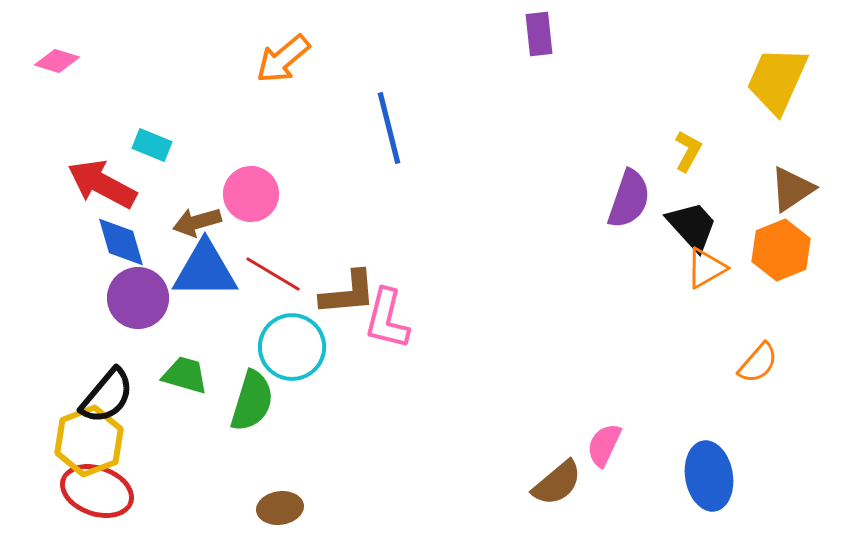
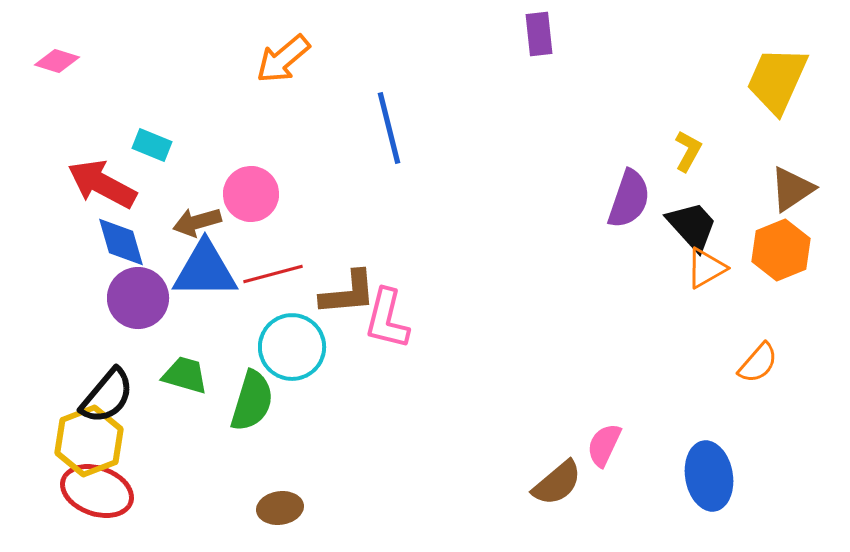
red line: rotated 46 degrees counterclockwise
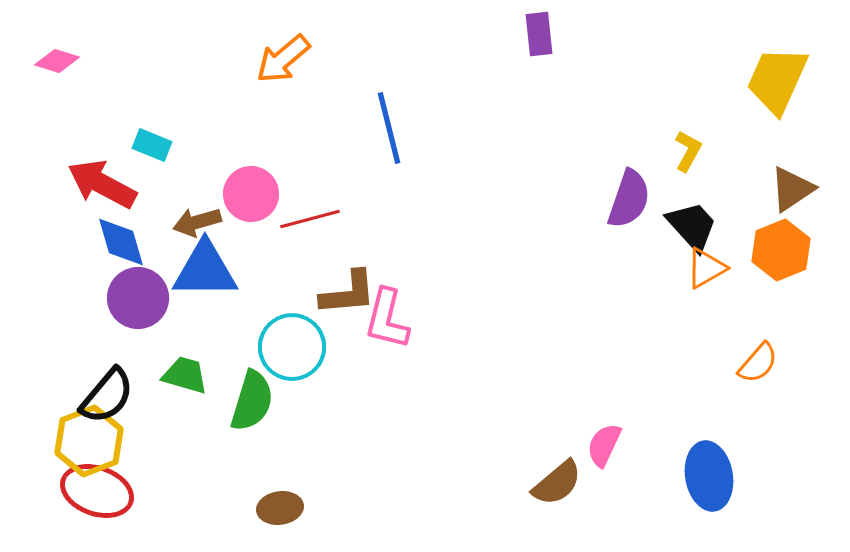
red line: moved 37 px right, 55 px up
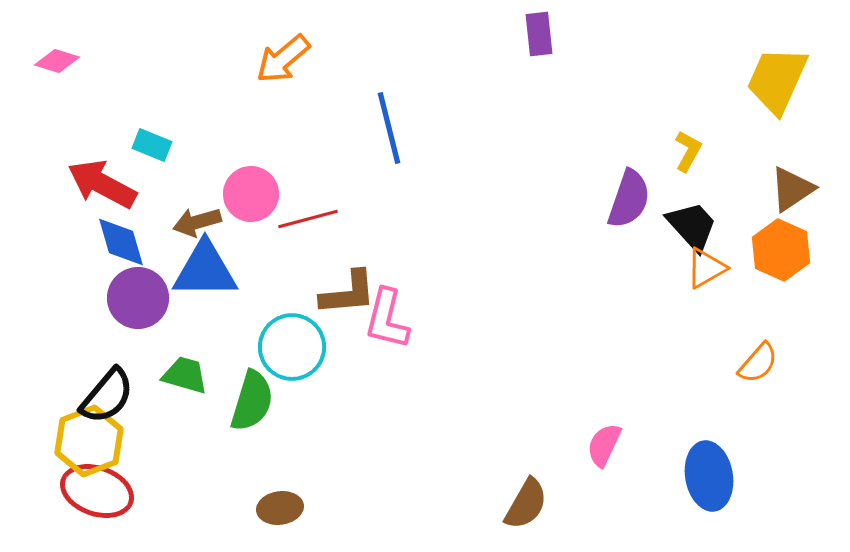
red line: moved 2 px left
orange hexagon: rotated 14 degrees counterclockwise
brown semicircle: moved 31 px left, 21 px down; rotated 20 degrees counterclockwise
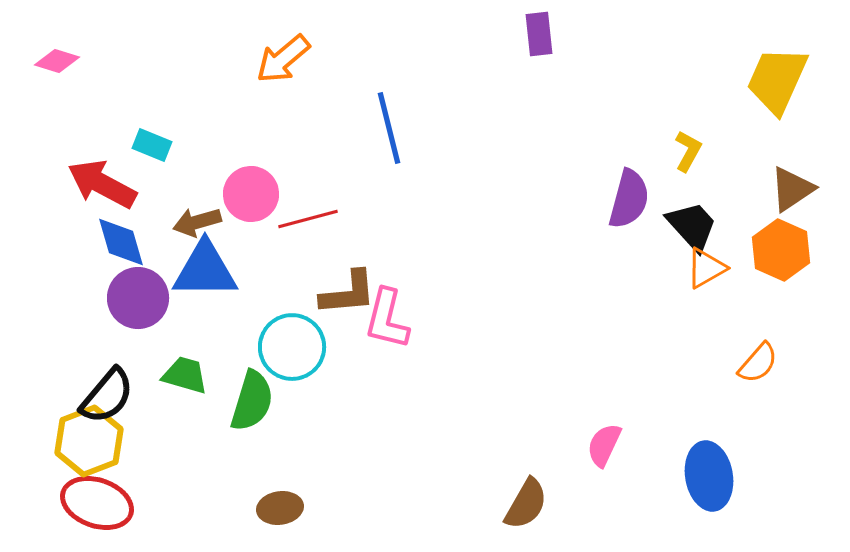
purple semicircle: rotated 4 degrees counterclockwise
red ellipse: moved 12 px down
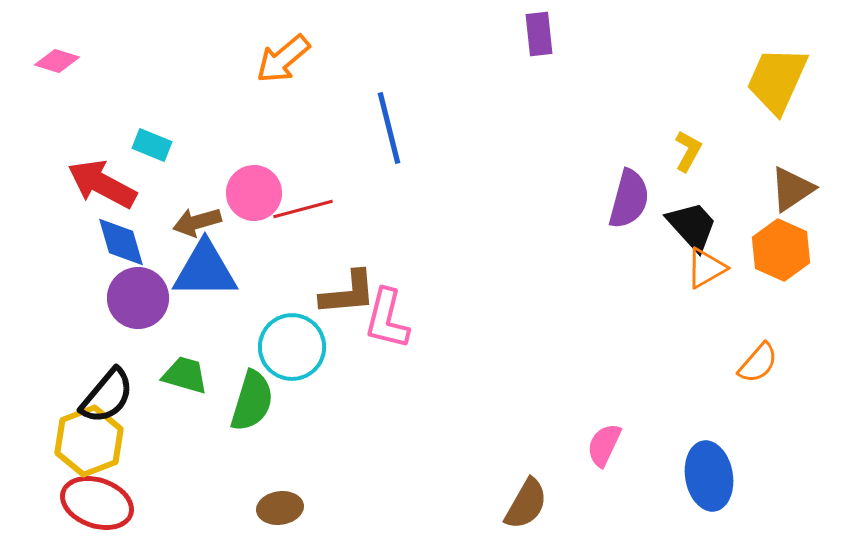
pink circle: moved 3 px right, 1 px up
red line: moved 5 px left, 10 px up
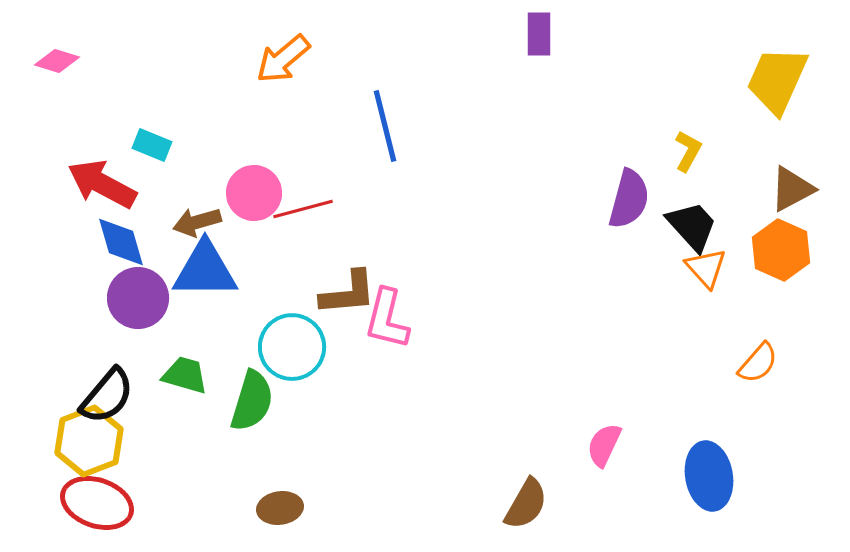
purple rectangle: rotated 6 degrees clockwise
blue line: moved 4 px left, 2 px up
brown triangle: rotated 6 degrees clockwise
orange triangle: rotated 42 degrees counterclockwise
